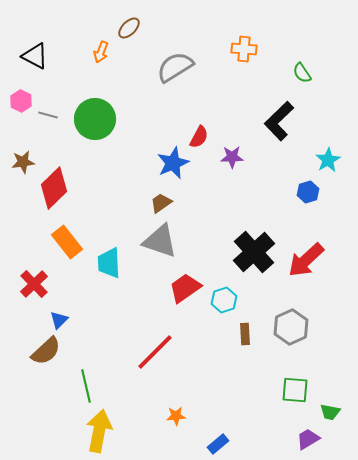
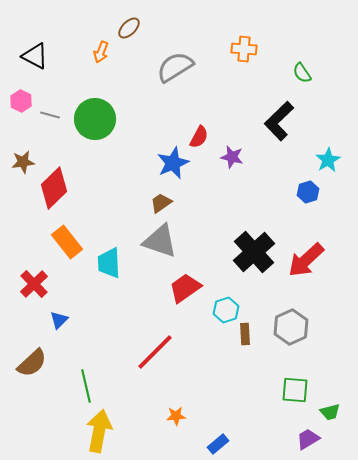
gray line: moved 2 px right
purple star: rotated 15 degrees clockwise
cyan hexagon: moved 2 px right, 10 px down
brown semicircle: moved 14 px left, 12 px down
green trapezoid: rotated 25 degrees counterclockwise
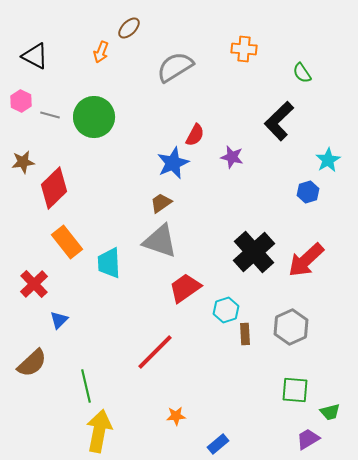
green circle: moved 1 px left, 2 px up
red semicircle: moved 4 px left, 2 px up
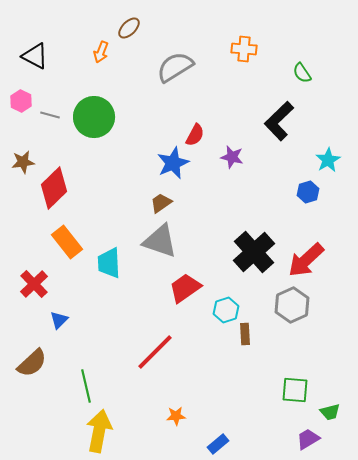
gray hexagon: moved 1 px right, 22 px up
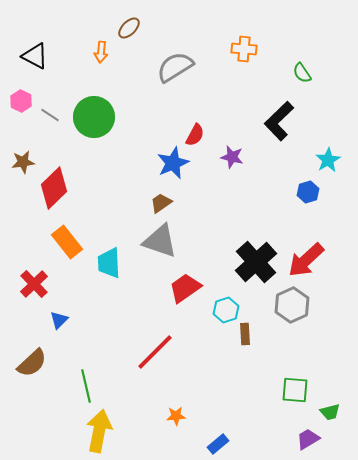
orange arrow: rotated 15 degrees counterclockwise
gray line: rotated 18 degrees clockwise
black cross: moved 2 px right, 10 px down
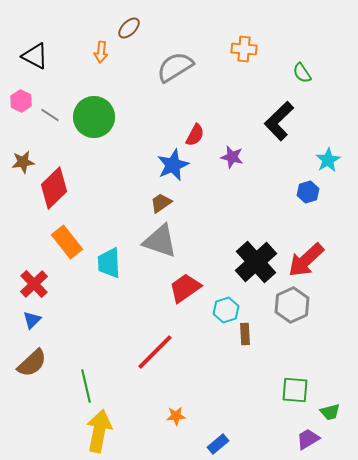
blue star: moved 2 px down
blue triangle: moved 27 px left
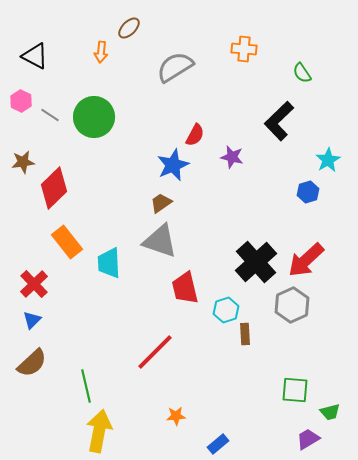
red trapezoid: rotated 68 degrees counterclockwise
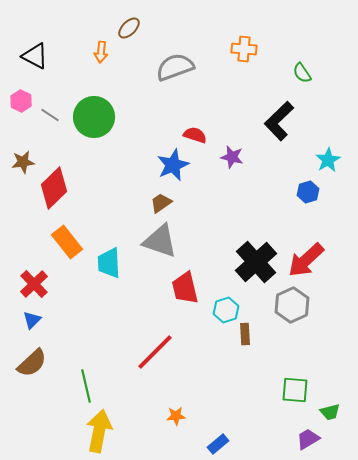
gray semicircle: rotated 12 degrees clockwise
red semicircle: rotated 100 degrees counterclockwise
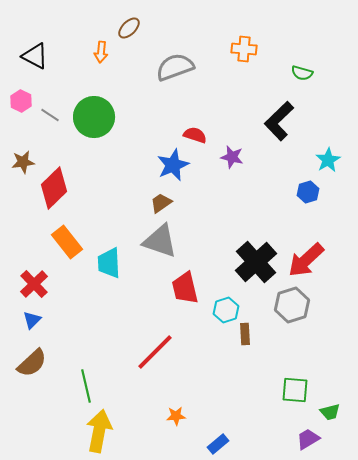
green semicircle: rotated 40 degrees counterclockwise
gray hexagon: rotated 8 degrees clockwise
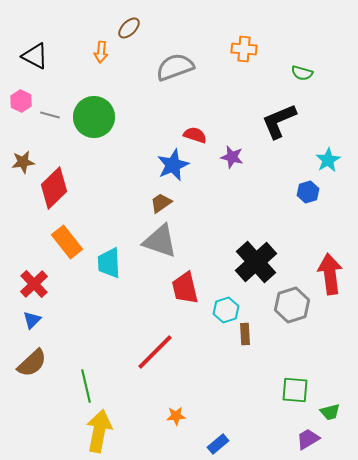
gray line: rotated 18 degrees counterclockwise
black L-shape: rotated 21 degrees clockwise
red arrow: moved 24 px right, 14 px down; rotated 126 degrees clockwise
